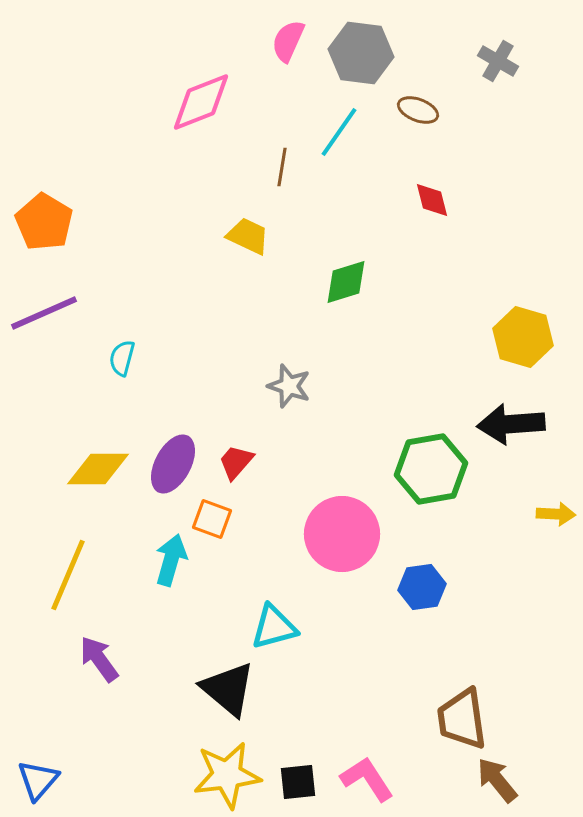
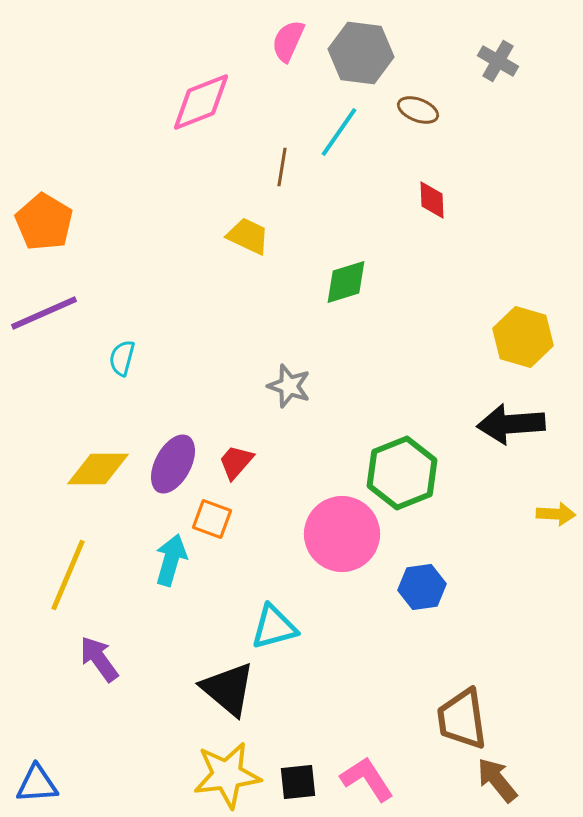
red diamond: rotated 12 degrees clockwise
green hexagon: moved 29 px left, 4 px down; rotated 12 degrees counterclockwise
blue triangle: moved 1 px left, 4 px down; rotated 45 degrees clockwise
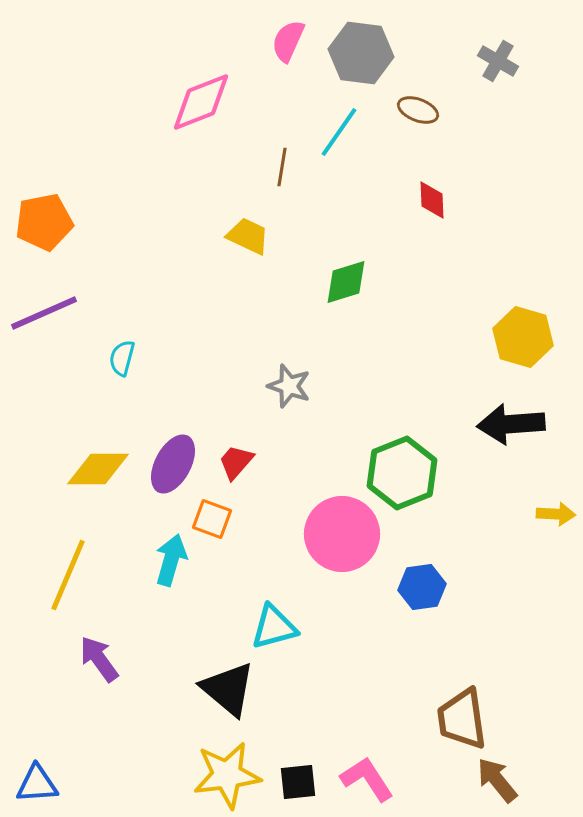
orange pentagon: rotated 30 degrees clockwise
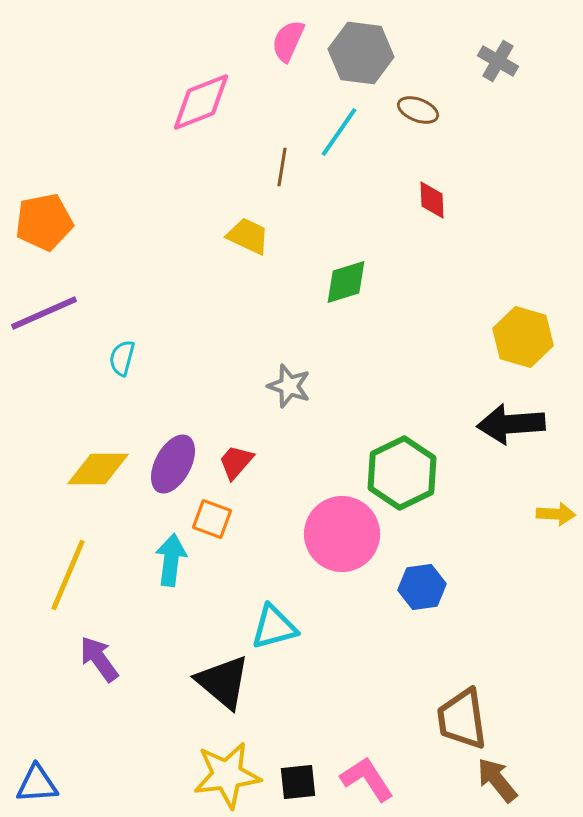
green hexagon: rotated 4 degrees counterclockwise
cyan arrow: rotated 9 degrees counterclockwise
black triangle: moved 5 px left, 7 px up
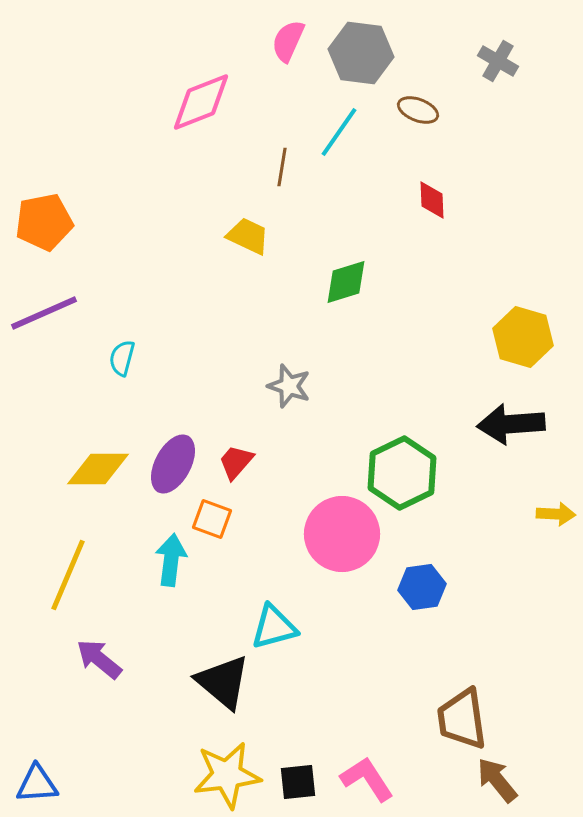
purple arrow: rotated 15 degrees counterclockwise
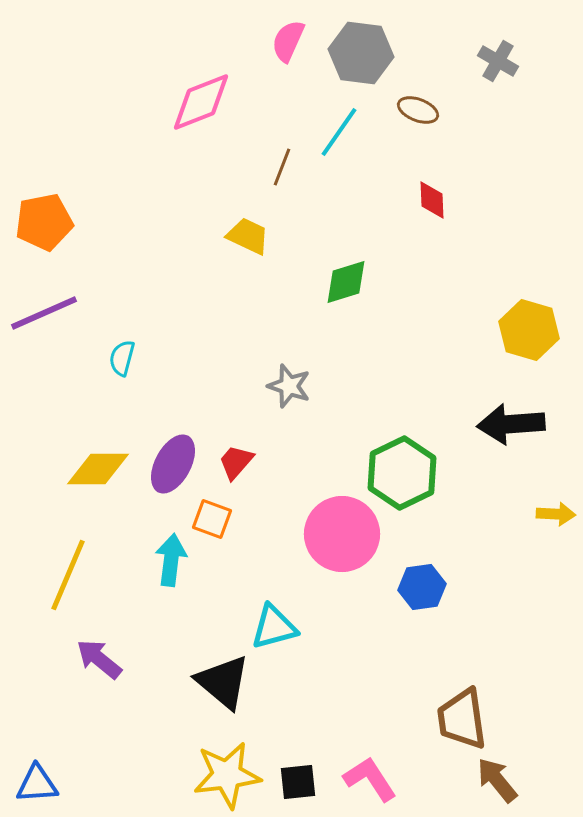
brown line: rotated 12 degrees clockwise
yellow hexagon: moved 6 px right, 7 px up
pink L-shape: moved 3 px right
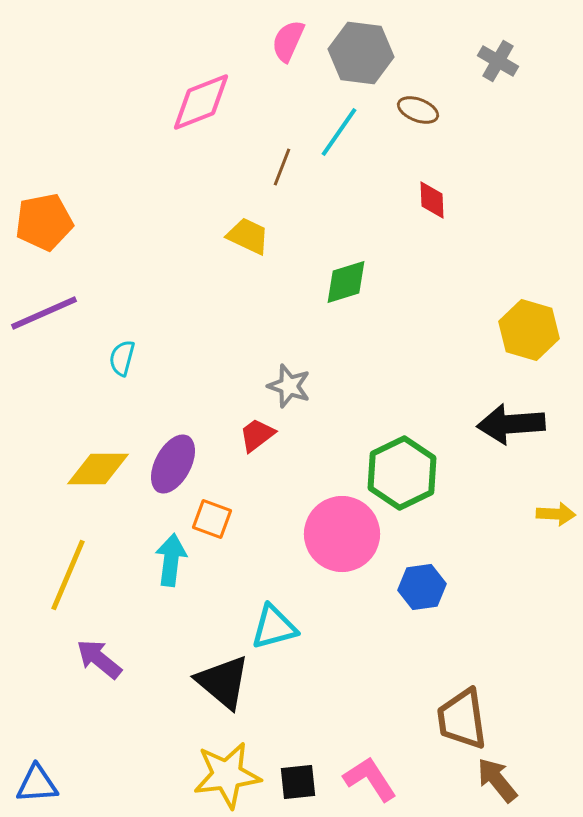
red trapezoid: moved 21 px right, 27 px up; rotated 12 degrees clockwise
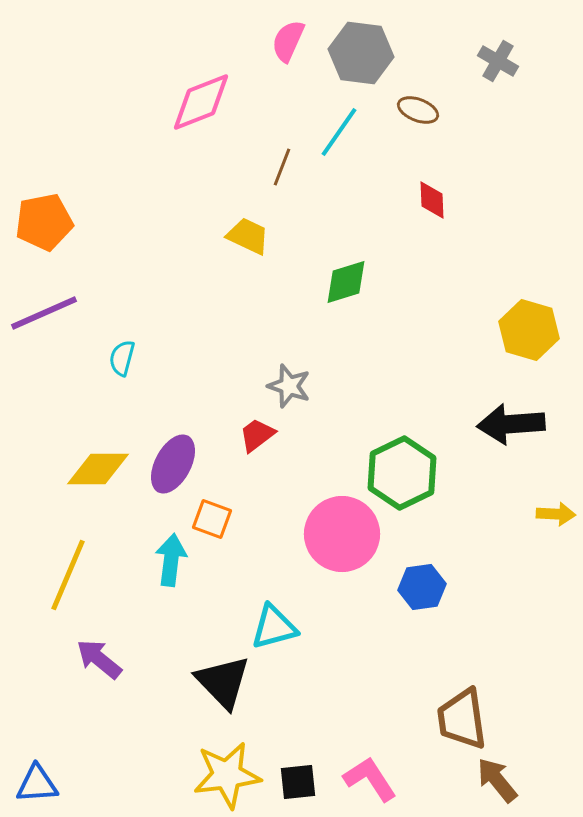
black triangle: rotated 6 degrees clockwise
